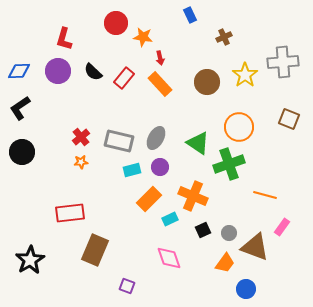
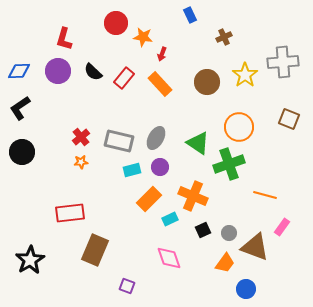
red arrow at (160, 58): moved 2 px right, 4 px up; rotated 32 degrees clockwise
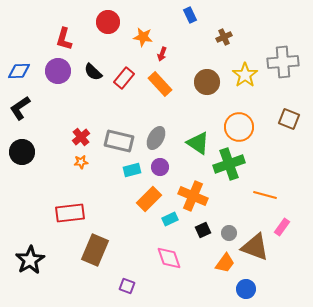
red circle at (116, 23): moved 8 px left, 1 px up
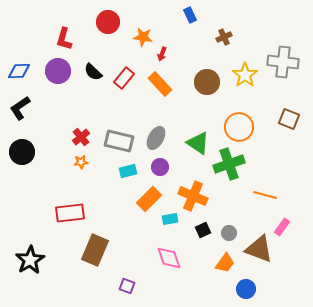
gray cross at (283, 62): rotated 12 degrees clockwise
cyan rectangle at (132, 170): moved 4 px left, 1 px down
cyan rectangle at (170, 219): rotated 14 degrees clockwise
brown triangle at (255, 247): moved 4 px right, 2 px down
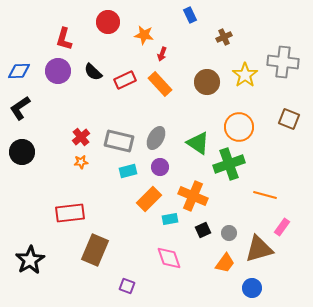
orange star at (143, 37): moved 1 px right, 2 px up
red rectangle at (124, 78): moved 1 px right, 2 px down; rotated 25 degrees clockwise
brown triangle at (259, 249): rotated 36 degrees counterclockwise
blue circle at (246, 289): moved 6 px right, 1 px up
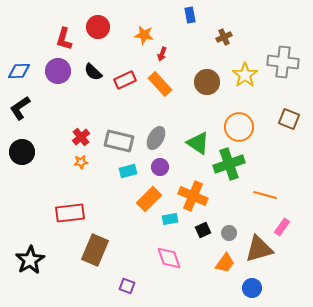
blue rectangle at (190, 15): rotated 14 degrees clockwise
red circle at (108, 22): moved 10 px left, 5 px down
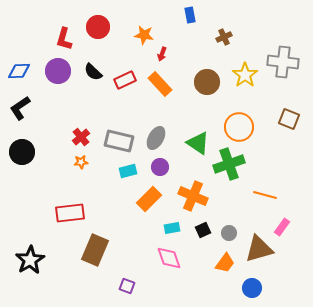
cyan rectangle at (170, 219): moved 2 px right, 9 px down
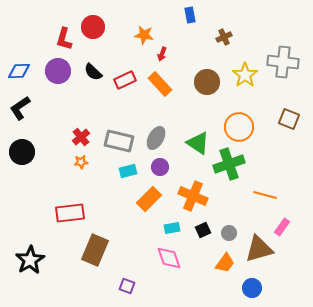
red circle at (98, 27): moved 5 px left
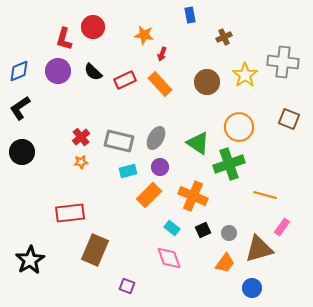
blue diamond at (19, 71): rotated 20 degrees counterclockwise
orange rectangle at (149, 199): moved 4 px up
cyan rectangle at (172, 228): rotated 49 degrees clockwise
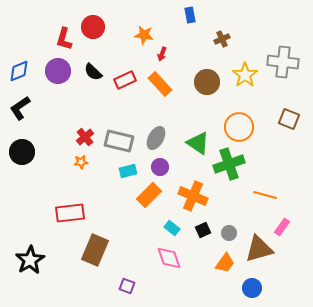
brown cross at (224, 37): moved 2 px left, 2 px down
red cross at (81, 137): moved 4 px right
